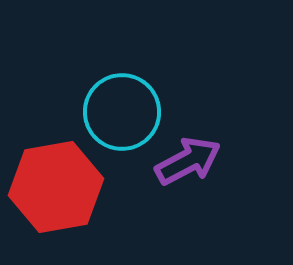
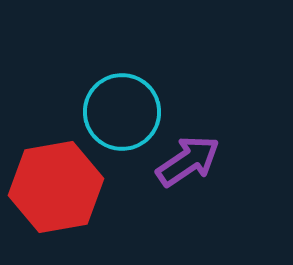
purple arrow: rotated 6 degrees counterclockwise
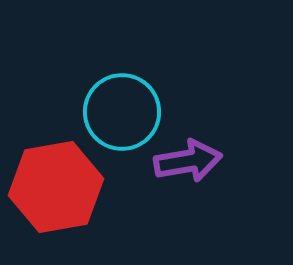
purple arrow: rotated 24 degrees clockwise
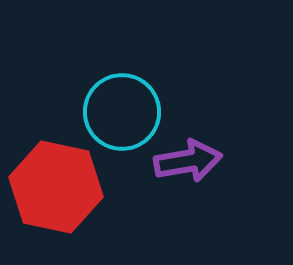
red hexagon: rotated 22 degrees clockwise
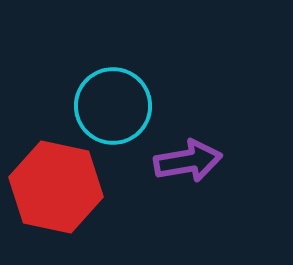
cyan circle: moved 9 px left, 6 px up
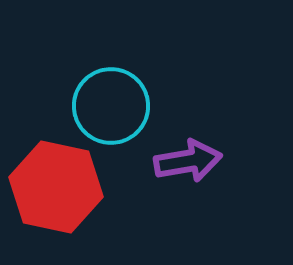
cyan circle: moved 2 px left
